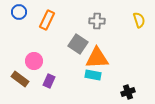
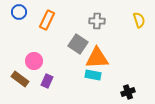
purple rectangle: moved 2 px left
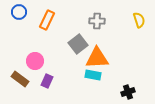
gray square: rotated 18 degrees clockwise
pink circle: moved 1 px right
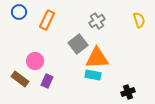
gray cross: rotated 35 degrees counterclockwise
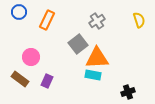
pink circle: moved 4 px left, 4 px up
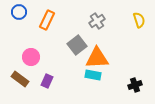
gray square: moved 1 px left, 1 px down
black cross: moved 7 px right, 7 px up
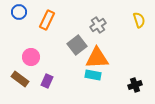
gray cross: moved 1 px right, 4 px down
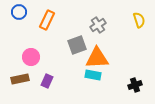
gray square: rotated 18 degrees clockwise
brown rectangle: rotated 48 degrees counterclockwise
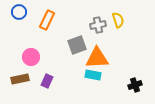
yellow semicircle: moved 21 px left
gray cross: rotated 21 degrees clockwise
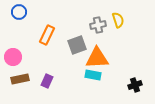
orange rectangle: moved 15 px down
pink circle: moved 18 px left
